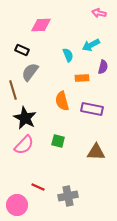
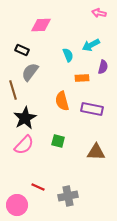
black star: rotated 15 degrees clockwise
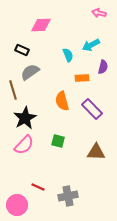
gray semicircle: rotated 18 degrees clockwise
purple rectangle: rotated 35 degrees clockwise
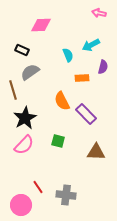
orange semicircle: rotated 12 degrees counterclockwise
purple rectangle: moved 6 px left, 5 px down
red line: rotated 32 degrees clockwise
gray cross: moved 2 px left, 1 px up; rotated 18 degrees clockwise
pink circle: moved 4 px right
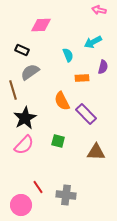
pink arrow: moved 3 px up
cyan arrow: moved 2 px right, 3 px up
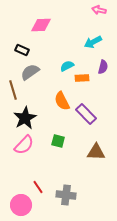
cyan semicircle: moved 1 px left, 11 px down; rotated 96 degrees counterclockwise
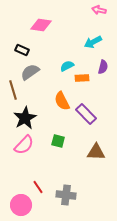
pink diamond: rotated 10 degrees clockwise
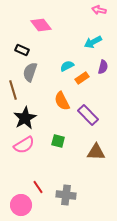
pink diamond: rotated 45 degrees clockwise
gray semicircle: rotated 36 degrees counterclockwise
orange rectangle: rotated 32 degrees counterclockwise
purple rectangle: moved 2 px right, 1 px down
pink semicircle: rotated 15 degrees clockwise
